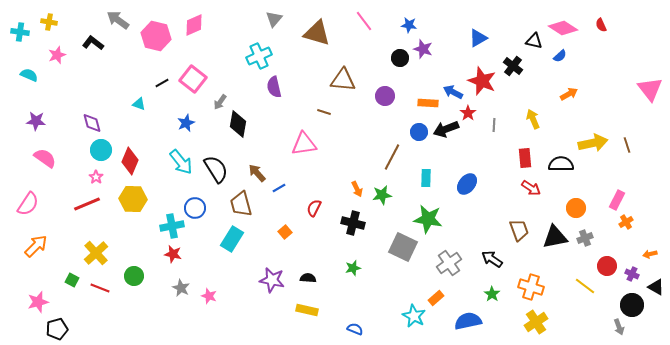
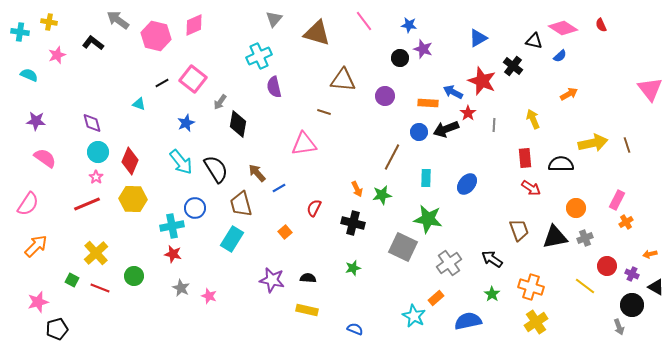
cyan circle at (101, 150): moved 3 px left, 2 px down
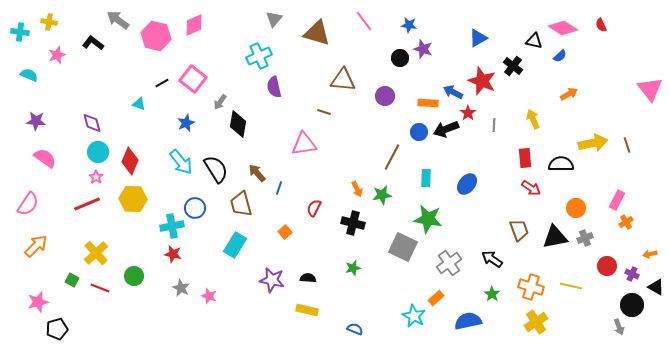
blue line at (279, 188): rotated 40 degrees counterclockwise
cyan rectangle at (232, 239): moved 3 px right, 6 px down
yellow line at (585, 286): moved 14 px left; rotated 25 degrees counterclockwise
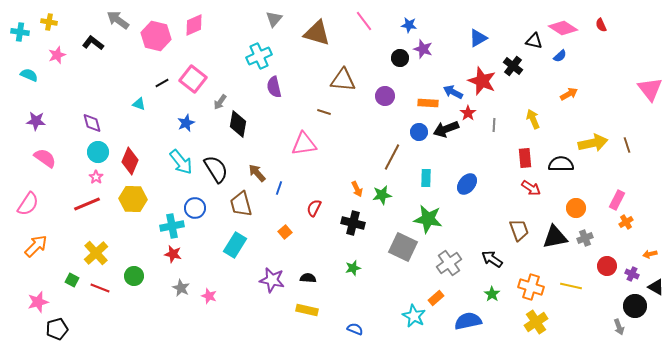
black circle at (632, 305): moved 3 px right, 1 px down
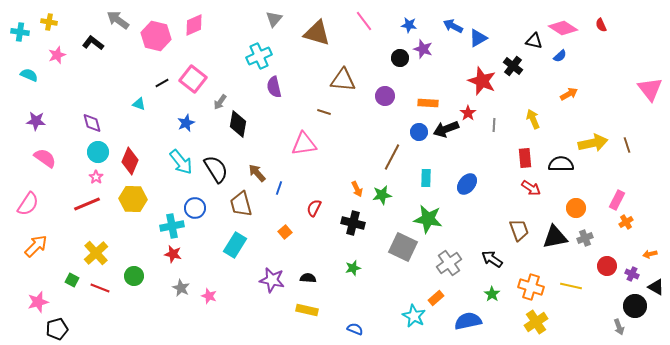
blue arrow at (453, 92): moved 66 px up
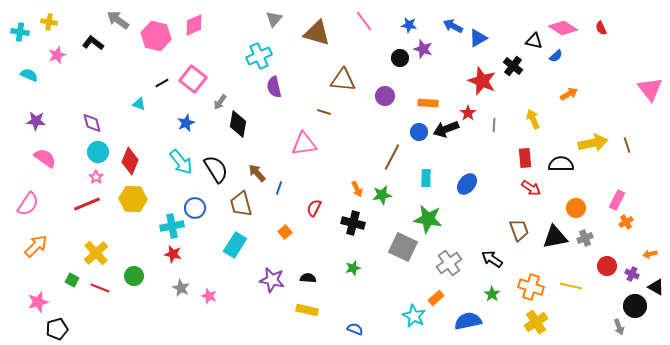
red semicircle at (601, 25): moved 3 px down
blue semicircle at (560, 56): moved 4 px left
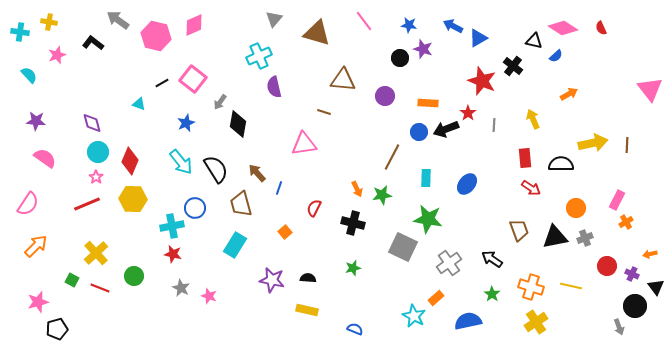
cyan semicircle at (29, 75): rotated 24 degrees clockwise
brown line at (627, 145): rotated 21 degrees clockwise
black triangle at (656, 287): rotated 24 degrees clockwise
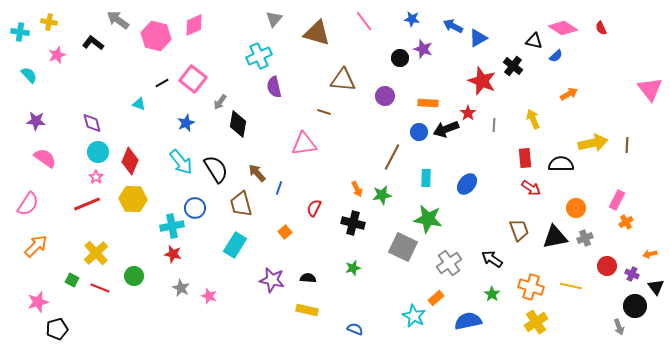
blue star at (409, 25): moved 3 px right, 6 px up
